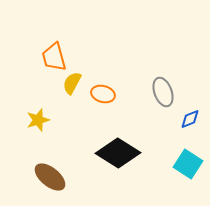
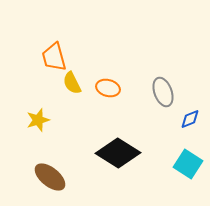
yellow semicircle: rotated 55 degrees counterclockwise
orange ellipse: moved 5 px right, 6 px up
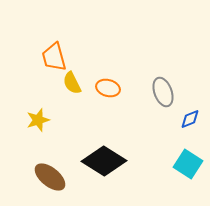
black diamond: moved 14 px left, 8 px down
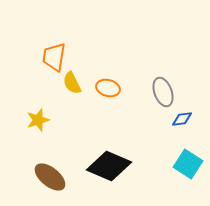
orange trapezoid: rotated 24 degrees clockwise
blue diamond: moved 8 px left; rotated 15 degrees clockwise
black diamond: moved 5 px right, 5 px down; rotated 9 degrees counterclockwise
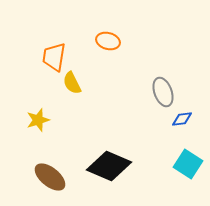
orange ellipse: moved 47 px up
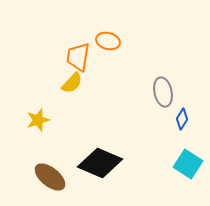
orange trapezoid: moved 24 px right
yellow semicircle: rotated 110 degrees counterclockwise
gray ellipse: rotated 8 degrees clockwise
blue diamond: rotated 50 degrees counterclockwise
black diamond: moved 9 px left, 3 px up
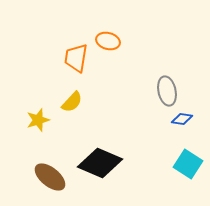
orange trapezoid: moved 2 px left, 1 px down
yellow semicircle: moved 19 px down
gray ellipse: moved 4 px right, 1 px up
blue diamond: rotated 65 degrees clockwise
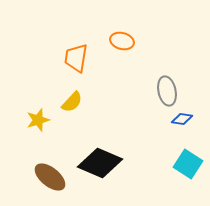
orange ellipse: moved 14 px right
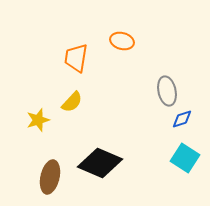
blue diamond: rotated 25 degrees counterclockwise
cyan square: moved 3 px left, 6 px up
brown ellipse: rotated 64 degrees clockwise
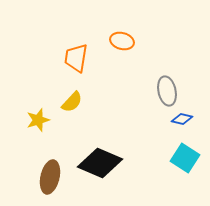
blue diamond: rotated 30 degrees clockwise
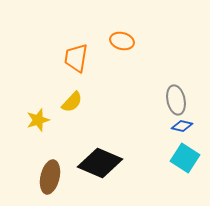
gray ellipse: moved 9 px right, 9 px down
blue diamond: moved 7 px down
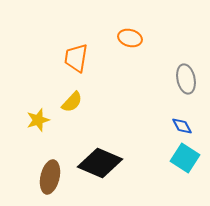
orange ellipse: moved 8 px right, 3 px up
gray ellipse: moved 10 px right, 21 px up
blue diamond: rotated 50 degrees clockwise
